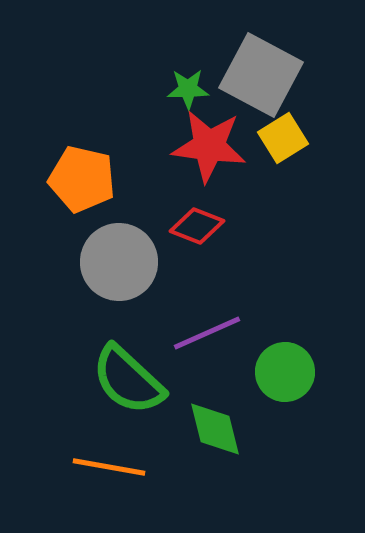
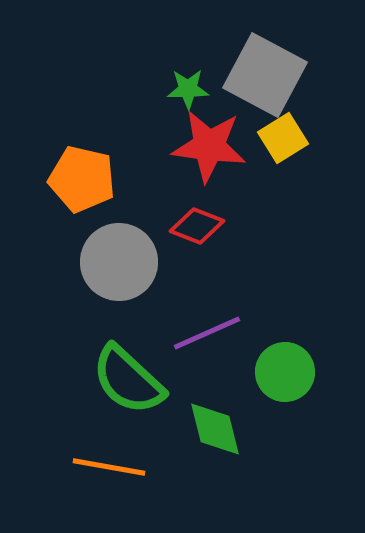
gray square: moved 4 px right
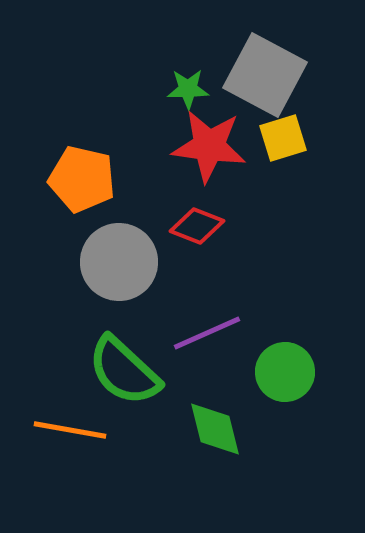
yellow square: rotated 15 degrees clockwise
green semicircle: moved 4 px left, 9 px up
orange line: moved 39 px left, 37 px up
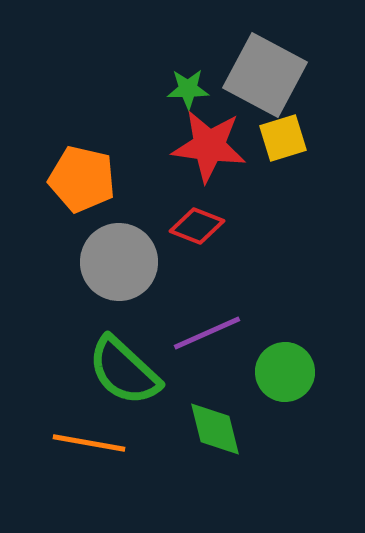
orange line: moved 19 px right, 13 px down
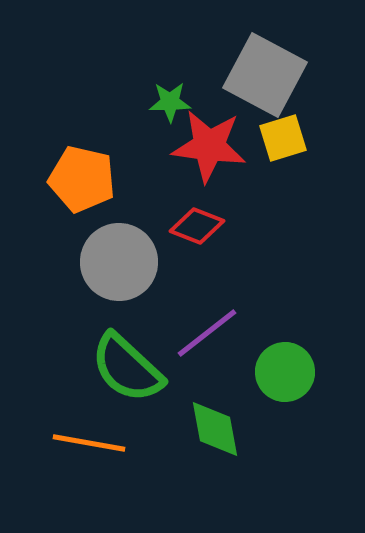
green star: moved 18 px left, 13 px down
purple line: rotated 14 degrees counterclockwise
green semicircle: moved 3 px right, 3 px up
green diamond: rotated 4 degrees clockwise
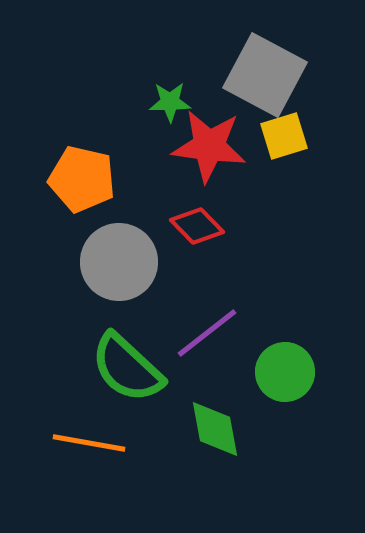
yellow square: moved 1 px right, 2 px up
red diamond: rotated 24 degrees clockwise
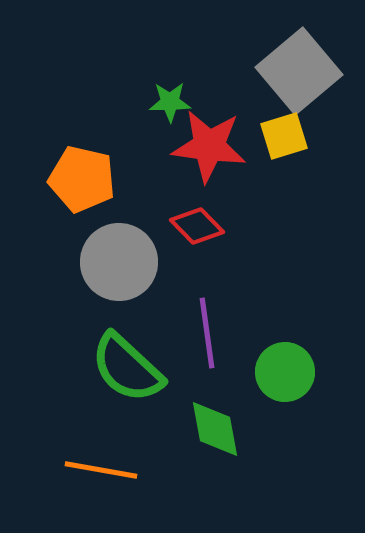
gray square: moved 34 px right, 4 px up; rotated 22 degrees clockwise
purple line: rotated 60 degrees counterclockwise
orange line: moved 12 px right, 27 px down
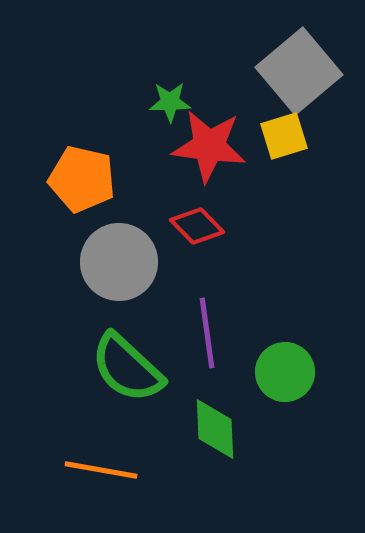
green diamond: rotated 8 degrees clockwise
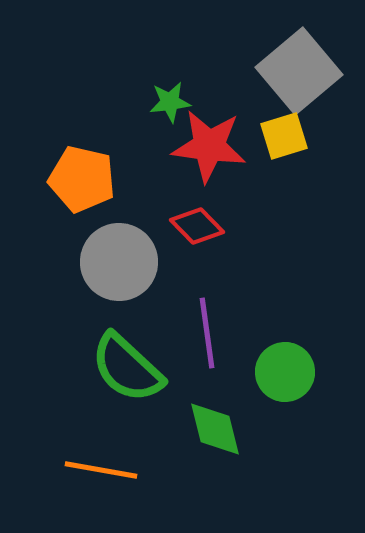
green star: rotated 6 degrees counterclockwise
green diamond: rotated 12 degrees counterclockwise
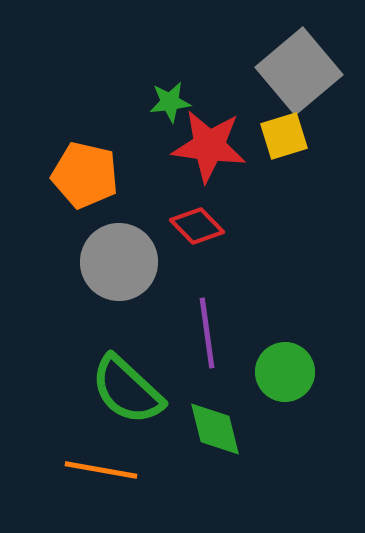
orange pentagon: moved 3 px right, 4 px up
green semicircle: moved 22 px down
